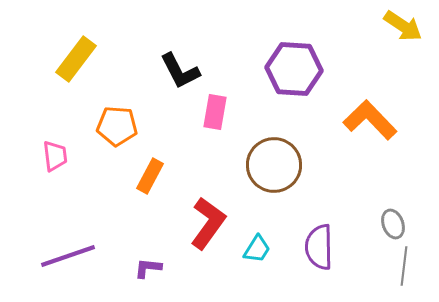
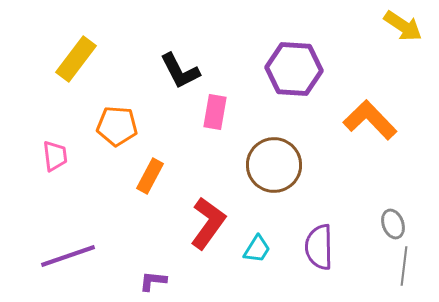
purple L-shape: moved 5 px right, 13 px down
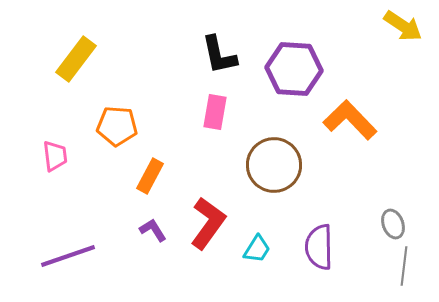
black L-shape: moved 39 px right, 16 px up; rotated 15 degrees clockwise
orange L-shape: moved 20 px left
purple L-shape: moved 51 px up; rotated 52 degrees clockwise
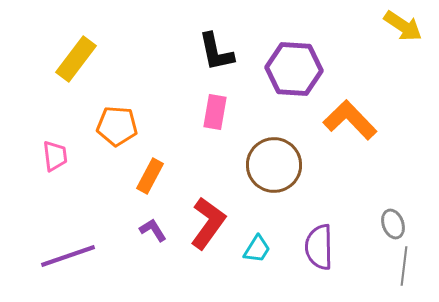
black L-shape: moved 3 px left, 3 px up
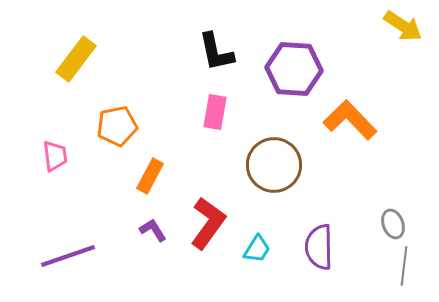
orange pentagon: rotated 15 degrees counterclockwise
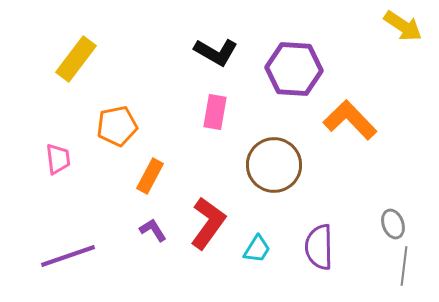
black L-shape: rotated 48 degrees counterclockwise
pink trapezoid: moved 3 px right, 3 px down
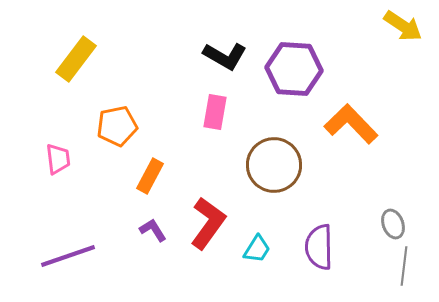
black L-shape: moved 9 px right, 4 px down
orange L-shape: moved 1 px right, 4 px down
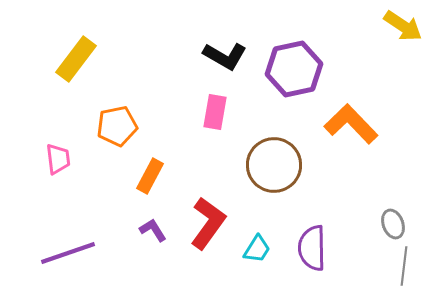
purple hexagon: rotated 16 degrees counterclockwise
purple semicircle: moved 7 px left, 1 px down
purple line: moved 3 px up
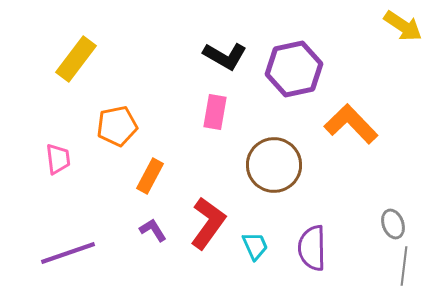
cyan trapezoid: moved 2 px left, 3 px up; rotated 56 degrees counterclockwise
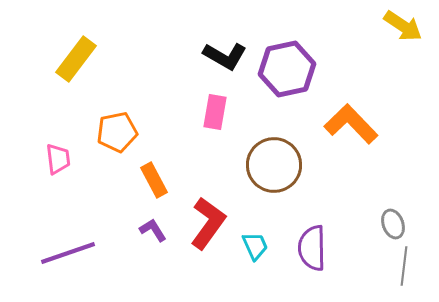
purple hexagon: moved 7 px left
orange pentagon: moved 6 px down
orange rectangle: moved 4 px right, 4 px down; rotated 56 degrees counterclockwise
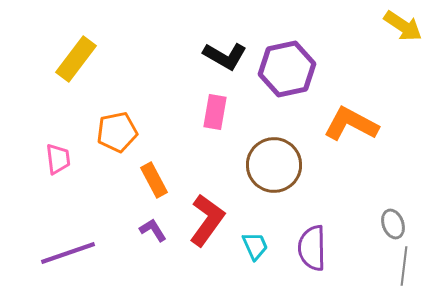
orange L-shape: rotated 18 degrees counterclockwise
red L-shape: moved 1 px left, 3 px up
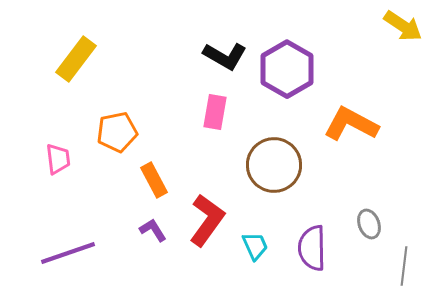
purple hexagon: rotated 18 degrees counterclockwise
gray ellipse: moved 24 px left
